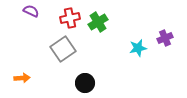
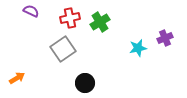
green cross: moved 2 px right
orange arrow: moved 5 px left; rotated 28 degrees counterclockwise
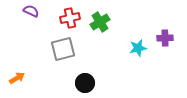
purple cross: rotated 21 degrees clockwise
gray square: rotated 20 degrees clockwise
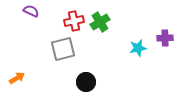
red cross: moved 4 px right, 3 px down
black circle: moved 1 px right, 1 px up
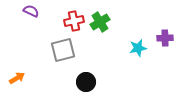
gray square: moved 1 px down
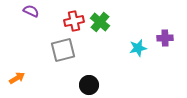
green cross: rotated 18 degrees counterclockwise
black circle: moved 3 px right, 3 px down
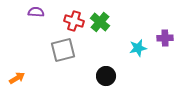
purple semicircle: moved 5 px right, 1 px down; rotated 21 degrees counterclockwise
red cross: rotated 30 degrees clockwise
black circle: moved 17 px right, 9 px up
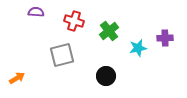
green cross: moved 9 px right, 9 px down; rotated 12 degrees clockwise
gray square: moved 1 px left, 5 px down
